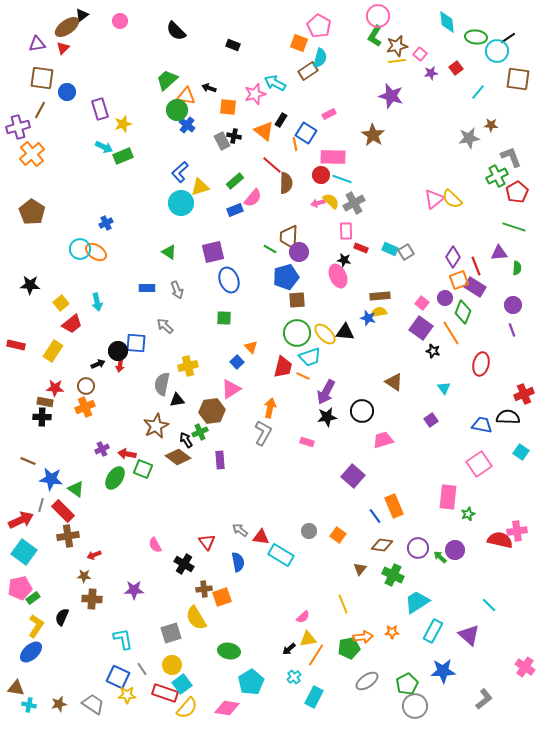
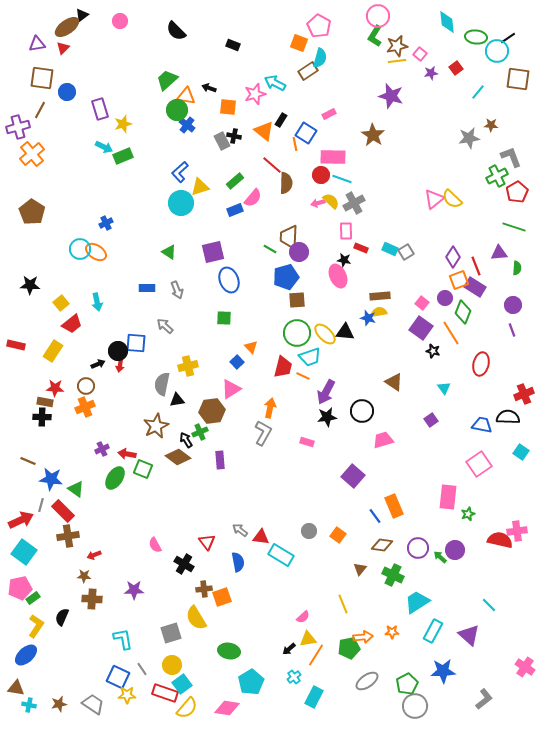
blue ellipse at (31, 652): moved 5 px left, 3 px down
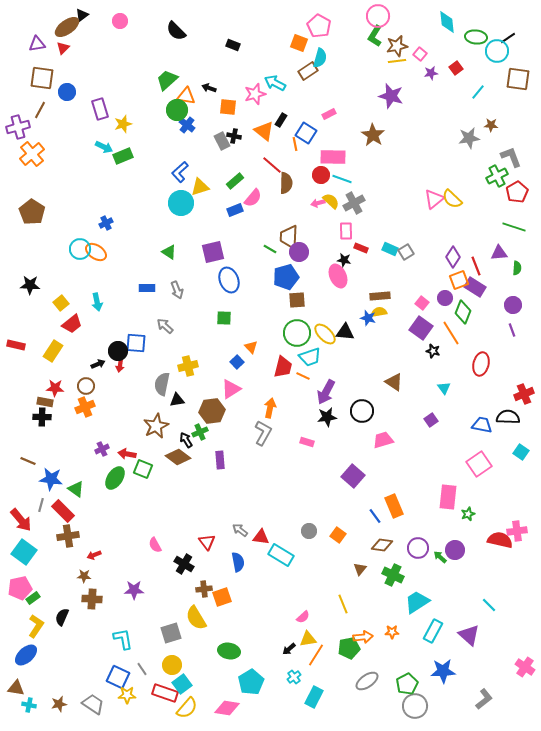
red arrow at (21, 520): rotated 75 degrees clockwise
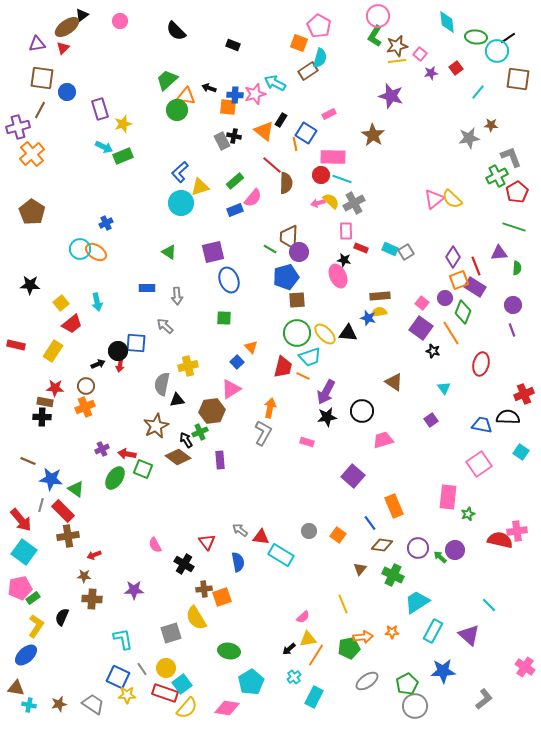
blue cross at (187, 125): moved 48 px right, 30 px up; rotated 35 degrees counterclockwise
gray arrow at (177, 290): moved 6 px down; rotated 18 degrees clockwise
black triangle at (345, 332): moved 3 px right, 1 px down
blue line at (375, 516): moved 5 px left, 7 px down
yellow circle at (172, 665): moved 6 px left, 3 px down
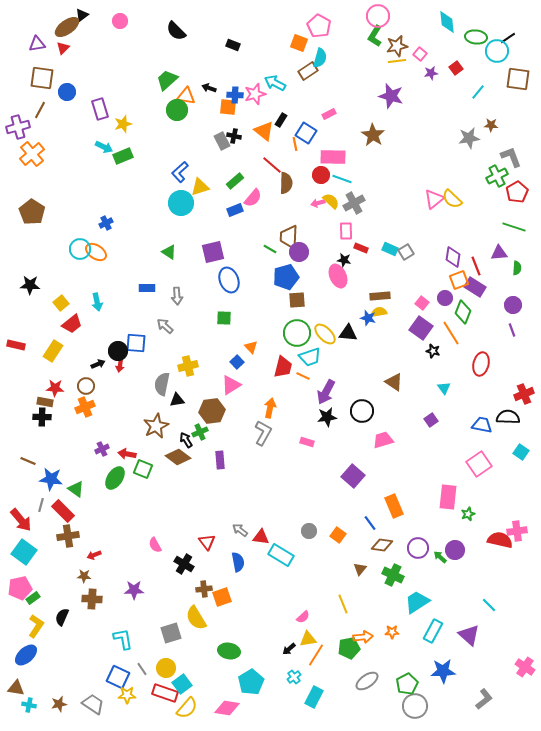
purple diamond at (453, 257): rotated 25 degrees counterclockwise
pink triangle at (231, 389): moved 4 px up
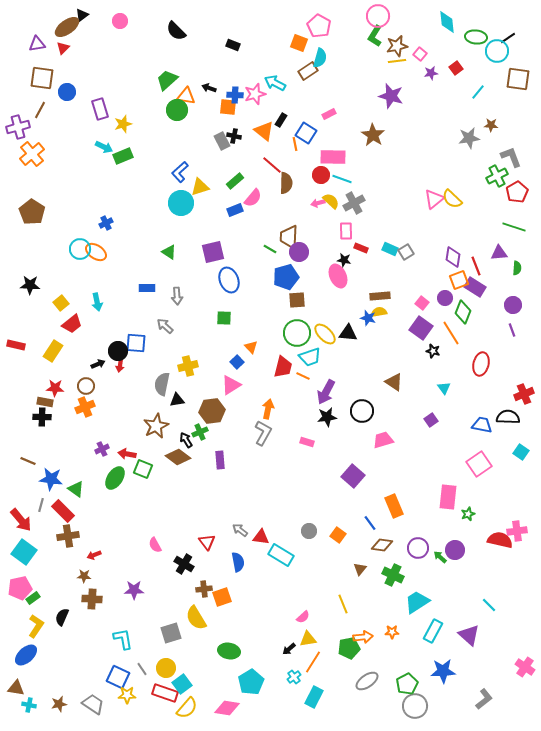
orange arrow at (270, 408): moved 2 px left, 1 px down
orange line at (316, 655): moved 3 px left, 7 px down
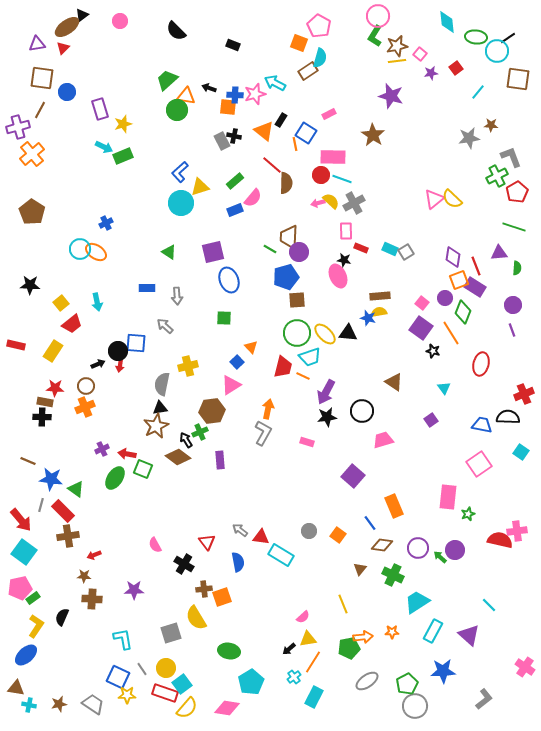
black triangle at (177, 400): moved 17 px left, 8 px down
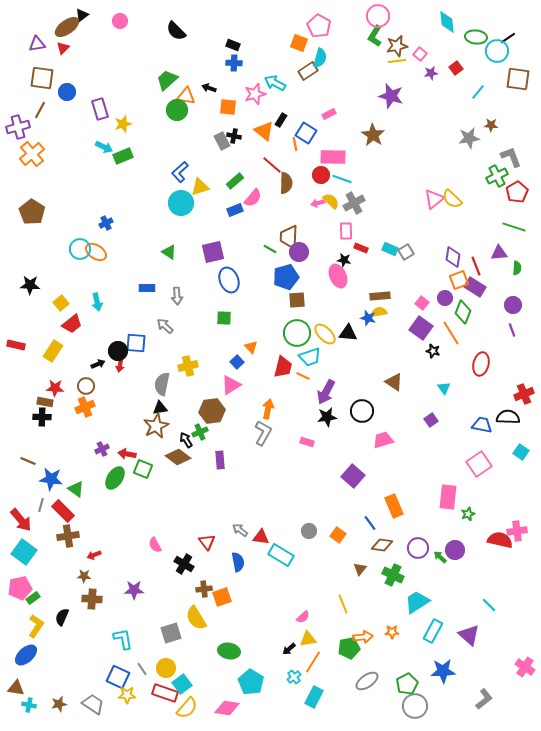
blue cross at (235, 95): moved 1 px left, 32 px up
cyan pentagon at (251, 682): rotated 10 degrees counterclockwise
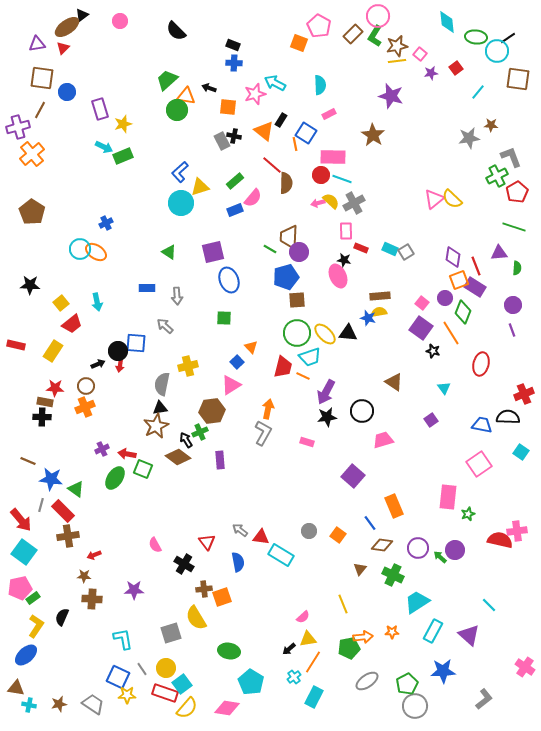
cyan semicircle at (320, 58): moved 27 px down; rotated 18 degrees counterclockwise
brown rectangle at (308, 71): moved 45 px right, 37 px up; rotated 12 degrees counterclockwise
